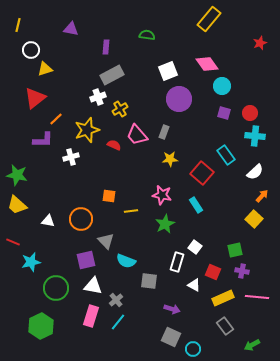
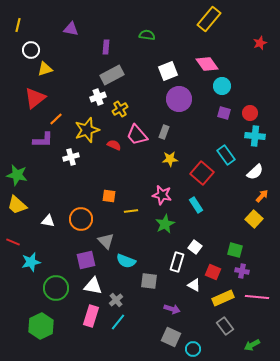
green square at (235, 250): rotated 28 degrees clockwise
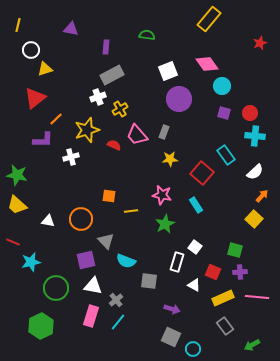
purple cross at (242, 271): moved 2 px left, 1 px down; rotated 16 degrees counterclockwise
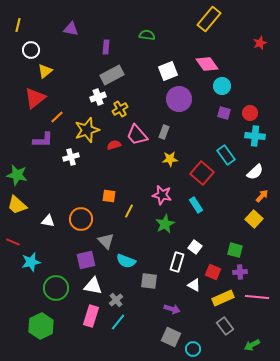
yellow triangle at (45, 69): moved 2 px down; rotated 21 degrees counterclockwise
orange line at (56, 119): moved 1 px right, 2 px up
red semicircle at (114, 145): rotated 40 degrees counterclockwise
yellow line at (131, 211): moved 2 px left; rotated 56 degrees counterclockwise
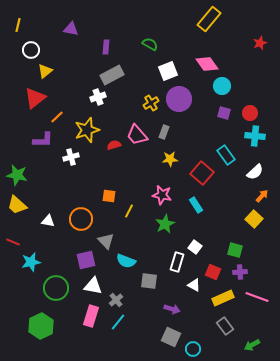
green semicircle at (147, 35): moved 3 px right, 9 px down; rotated 21 degrees clockwise
yellow cross at (120, 109): moved 31 px right, 6 px up
pink line at (257, 297): rotated 15 degrees clockwise
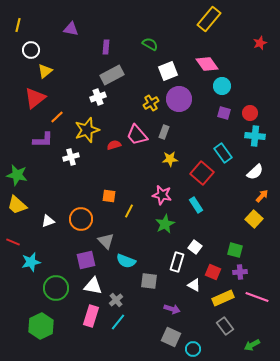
cyan rectangle at (226, 155): moved 3 px left, 2 px up
white triangle at (48, 221): rotated 32 degrees counterclockwise
